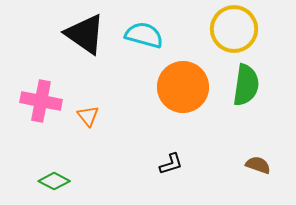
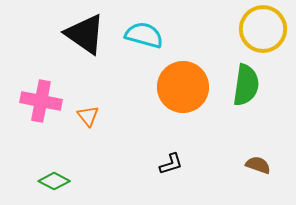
yellow circle: moved 29 px right
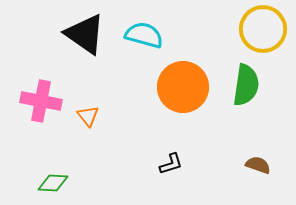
green diamond: moved 1 px left, 2 px down; rotated 24 degrees counterclockwise
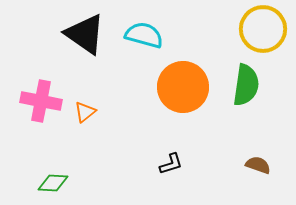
orange triangle: moved 3 px left, 4 px up; rotated 30 degrees clockwise
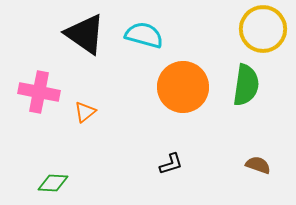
pink cross: moved 2 px left, 9 px up
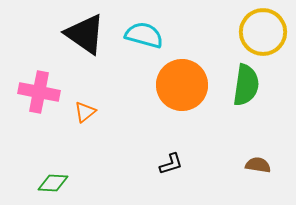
yellow circle: moved 3 px down
orange circle: moved 1 px left, 2 px up
brown semicircle: rotated 10 degrees counterclockwise
